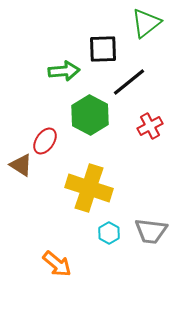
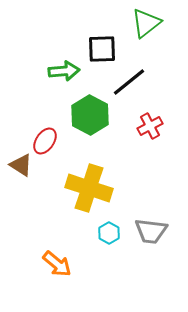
black square: moved 1 px left
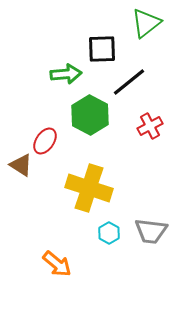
green arrow: moved 2 px right, 3 px down
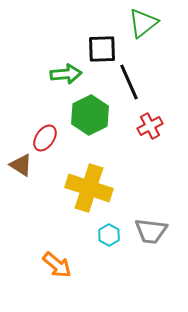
green triangle: moved 3 px left
black line: rotated 75 degrees counterclockwise
green hexagon: rotated 6 degrees clockwise
red ellipse: moved 3 px up
cyan hexagon: moved 2 px down
orange arrow: moved 1 px down
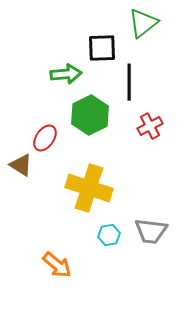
black square: moved 1 px up
black line: rotated 24 degrees clockwise
cyan hexagon: rotated 20 degrees clockwise
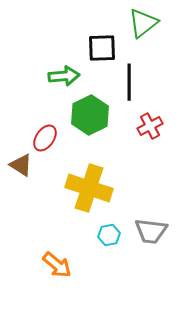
green arrow: moved 2 px left, 2 px down
